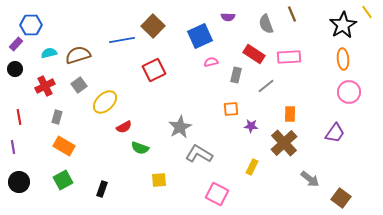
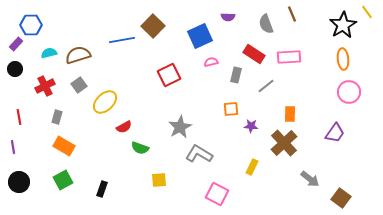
red square at (154, 70): moved 15 px right, 5 px down
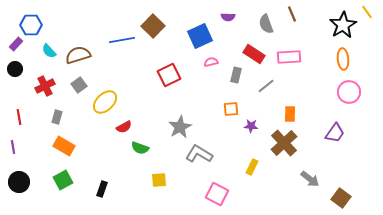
cyan semicircle at (49, 53): moved 2 px up; rotated 119 degrees counterclockwise
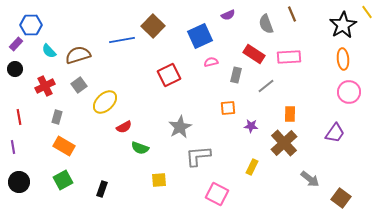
purple semicircle at (228, 17): moved 2 px up; rotated 24 degrees counterclockwise
orange square at (231, 109): moved 3 px left, 1 px up
gray L-shape at (199, 154): moved 1 px left, 2 px down; rotated 36 degrees counterclockwise
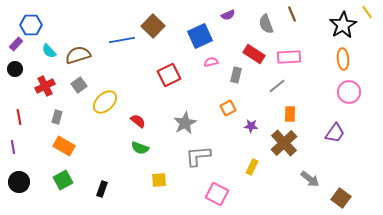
gray line at (266, 86): moved 11 px right
orange square at (228, 108): rotated 21 degrees counterclockwise
red semicircle at (124, 127): moved 14 px right, 6 px up; rotated 112 degrees counterclockwise
gray star at (180, 127): moved 5 px right, 4 px up
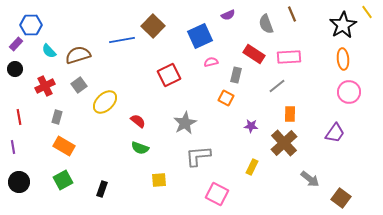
orange square at (228, 108): moved 2 px left, 10 px up; rotated 35 degrees counterclockwise
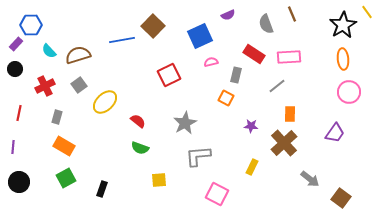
red line at (19, 117): moved 4 px up; rotated 21 degrees clockwise
purple line at (13, 147): rotated 16 degrees clockwise
green square at (63, 180): moved 3 px right, 2 px up
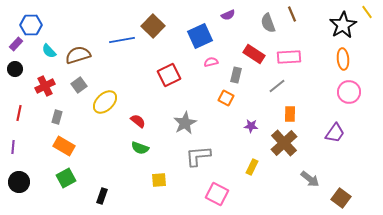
gray semicircle at (266, 24): moved 2 px right, 1 px up
black rectangle at (102, 189): moved 7 px down
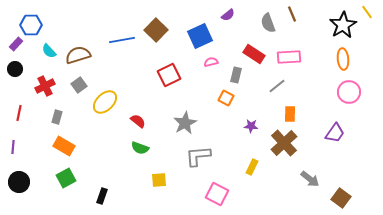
purple semicircle at (228, 15): rotated 16 degrees counterclockwise
brown square at (153, 26): moved 3 px right, 4 px down
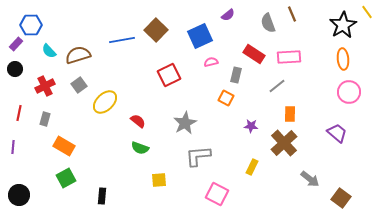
gray rectangle at (57, 117): moved 12 px left, 2 px down
purple trapezoid at (335, 133): moved 2 px right; rotated 85 degrees counterclockwise
black circle at (19, 182): moved 13 px down
black rectangle at (102, 196): rotated 14 degrees counterclockwise
